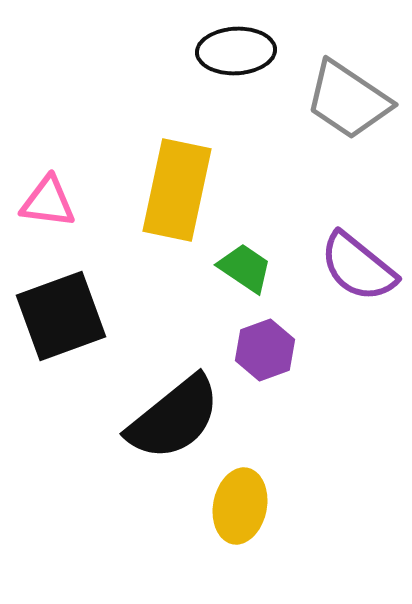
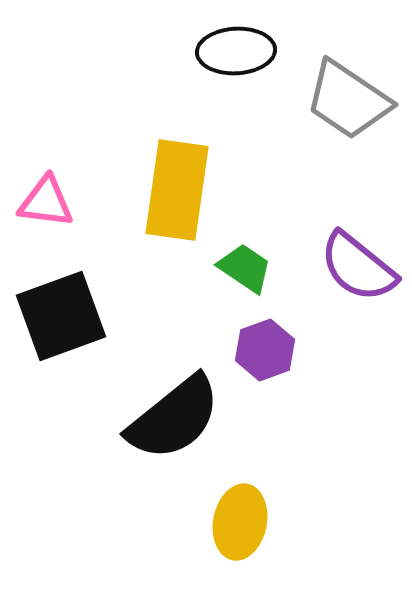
yellow rectangle: rotated 4 degrees counterclockwise
pink triangle: moved 2 px left
yellow ellipse: moved 16 px down
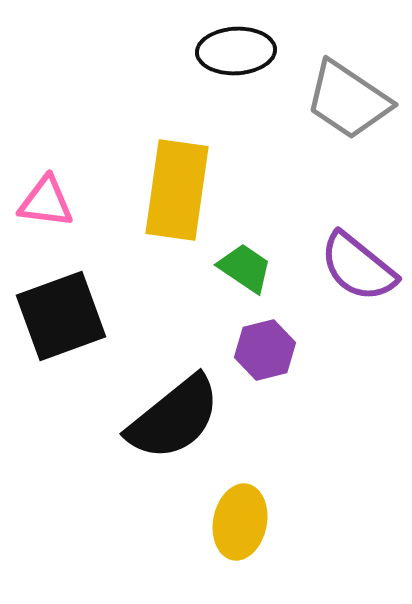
purple hexagon: rotated 6 degrees clockwise
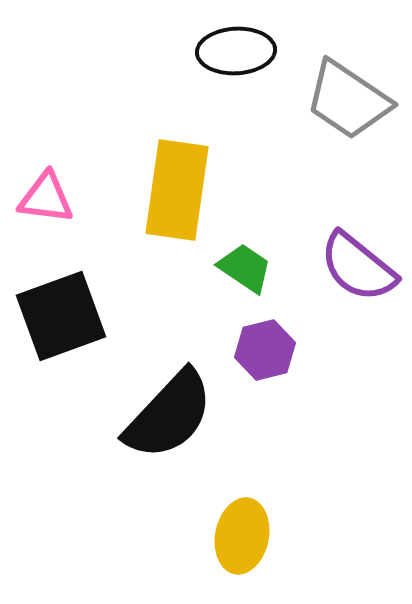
pink triangle: moved 4 px up
black semicircle: moved 5 px left, 3 px up; rotated 8 degrees counterclockwise
yellow ellipse: moved 2 px right, 14 px down
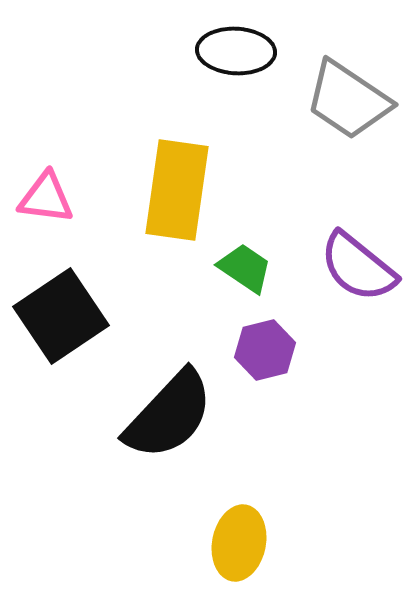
black ellipse: rotated 6 degrees clockwise
black square: rotated 14 degrees counterclockwise
yellow ellipse: moved 3 px left, 7 px down
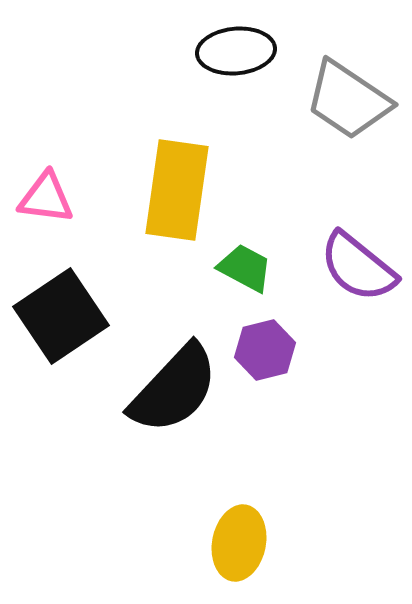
black ellipse: rotated 8 degrees counterclockwise
green trapezoid: rotated 6 degrees counterclockwise
black semicircle: moved 5 px right, 26 px up
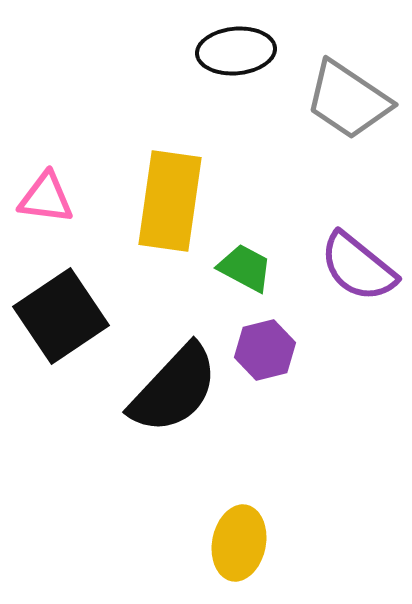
yellow rectangle: moved 7 px left, 11 px down
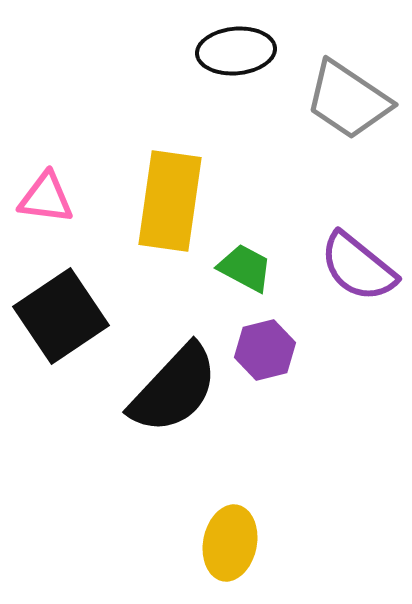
yellow ellipse: moved 9 px left
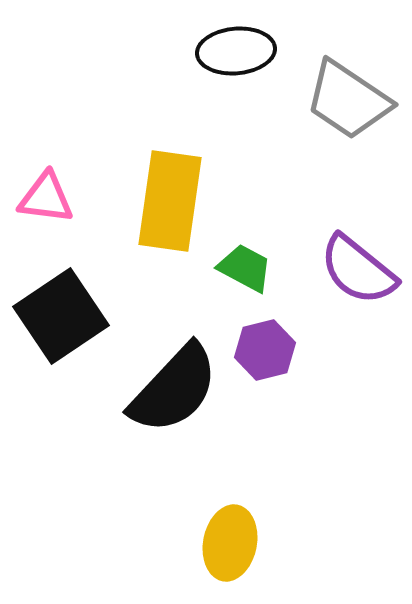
purple semicircle: moved 3 px down
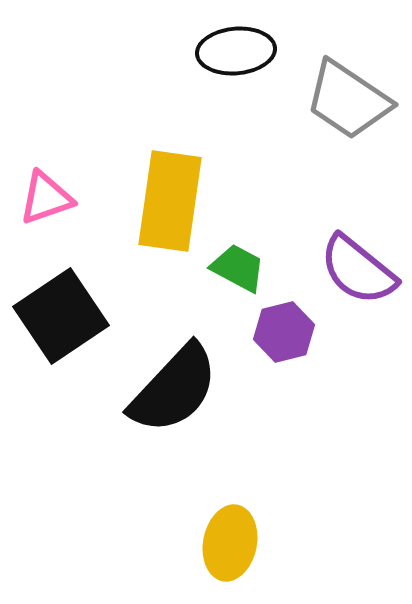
pink triangle: rotated 26 degrees counterclockwise
green trapezoid: moved 7 px left
purple hexagon: moved 19 px right, 18 px up
